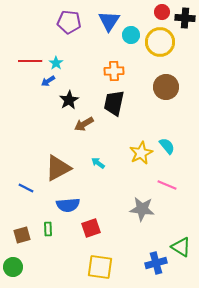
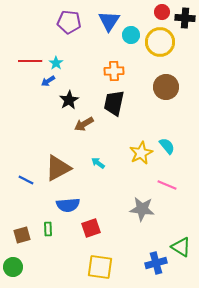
blue line: moved 8 px up
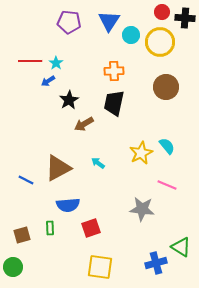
green rectangle: moved 2 px right, 1 px up
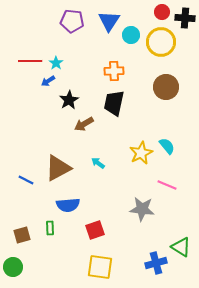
purple pentagon: moved 3 px right, 1 px up
yellow circle: moved 1 px right
red square: moved 4 px right, 2 px down
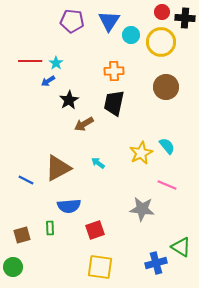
blue semicircle: moved 1 px right, 1 px down
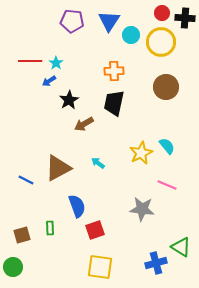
red circle: moved 1 px down
blue arrow: moved 1 px right
blue semicircle: moved 8 px right; rotated 105 degrees counterclockwise
